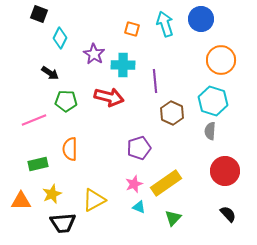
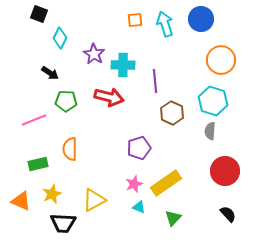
orange square: moved 3 px right, 9 px up; rotated 21 degrees counterclockwise
orange triangle: rotated 25 degrees clockwise
black trapezoid: rotated 8 degrees clockwise
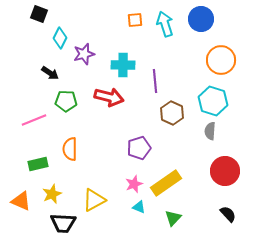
purple star: moved 10 px left; rotated 25 degrees clockwise
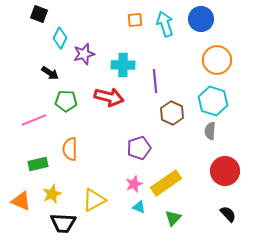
orange circle: moved 4 px left
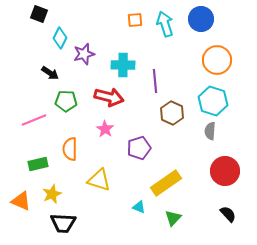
pink star: moved 29 px left, 55 px up; rotated 18 degrees counterclockwise
yellow triangle: moved 5 px right, 20 px up; rotated 45 degrees clockwise
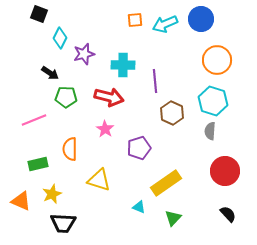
cyan arrow: rotated 95 degrees counterclockwise
green pentagon: moved 4 px up
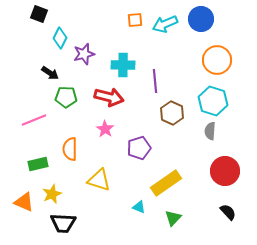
orange triangle: moved 3 px right, 1 px down
black semicircle: moved 2 px up
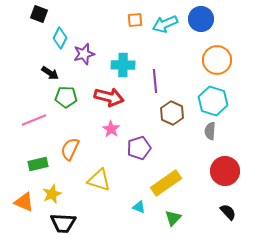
pink star: moved 6 px right
orange semicircle: rotated 25 degrees clockwise
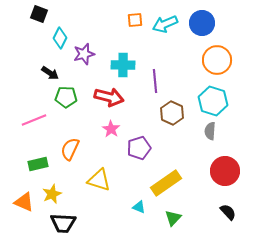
blue circle: moved 1 px right, 4 px down
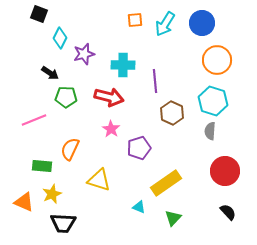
cyan arrow: rotated 35 degrees counterclockwise
green rectangle: moved 4 px right, 2 px down; rotated 18 degrees clockwise
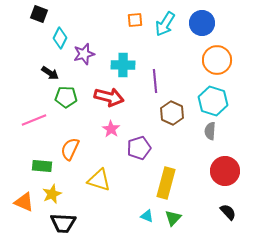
yellow rectangle: rotated 40 degrees counterclockwise
cyan triangle: moved 8 px right, 9 px down
